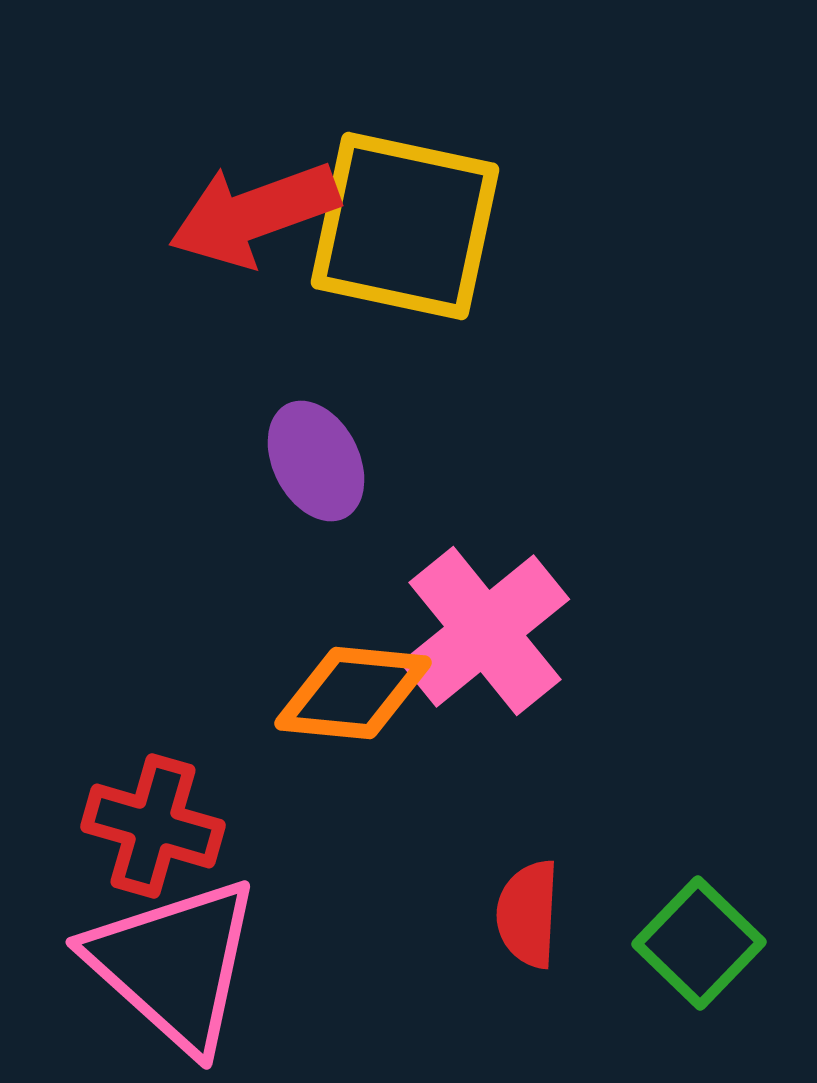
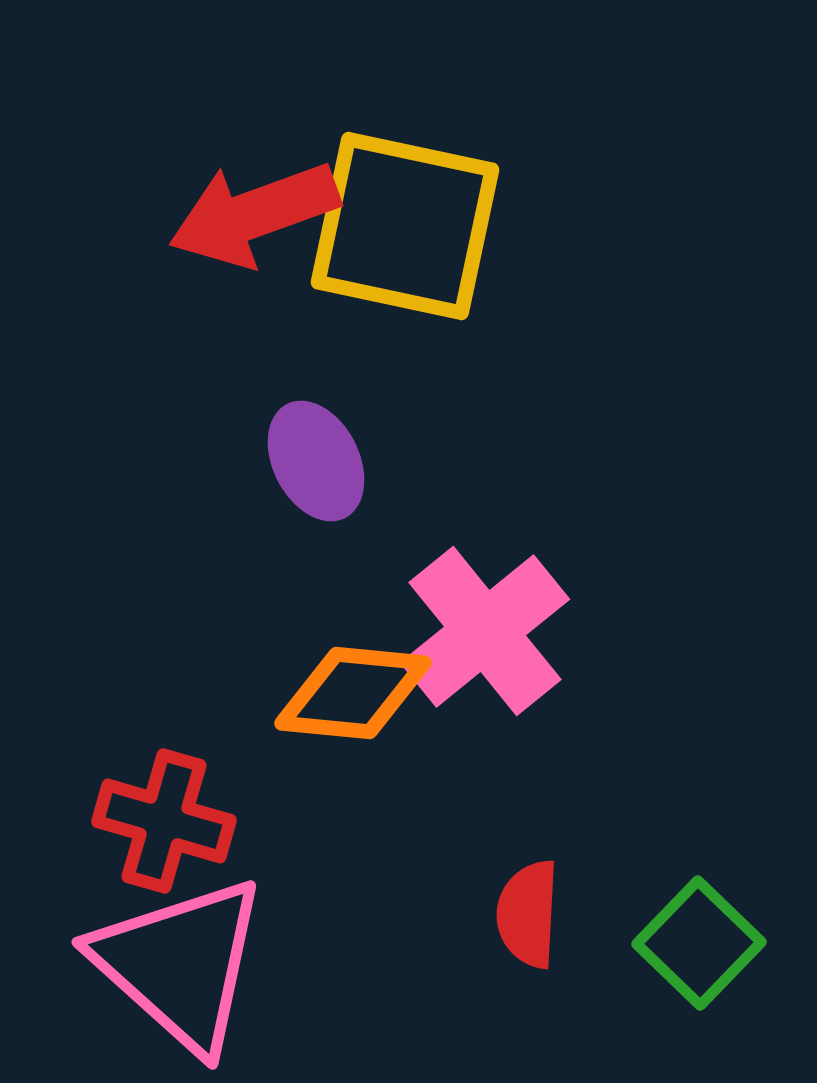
red cross: moved 11 px right, 5 px up
pink triangle: moved 6 px right
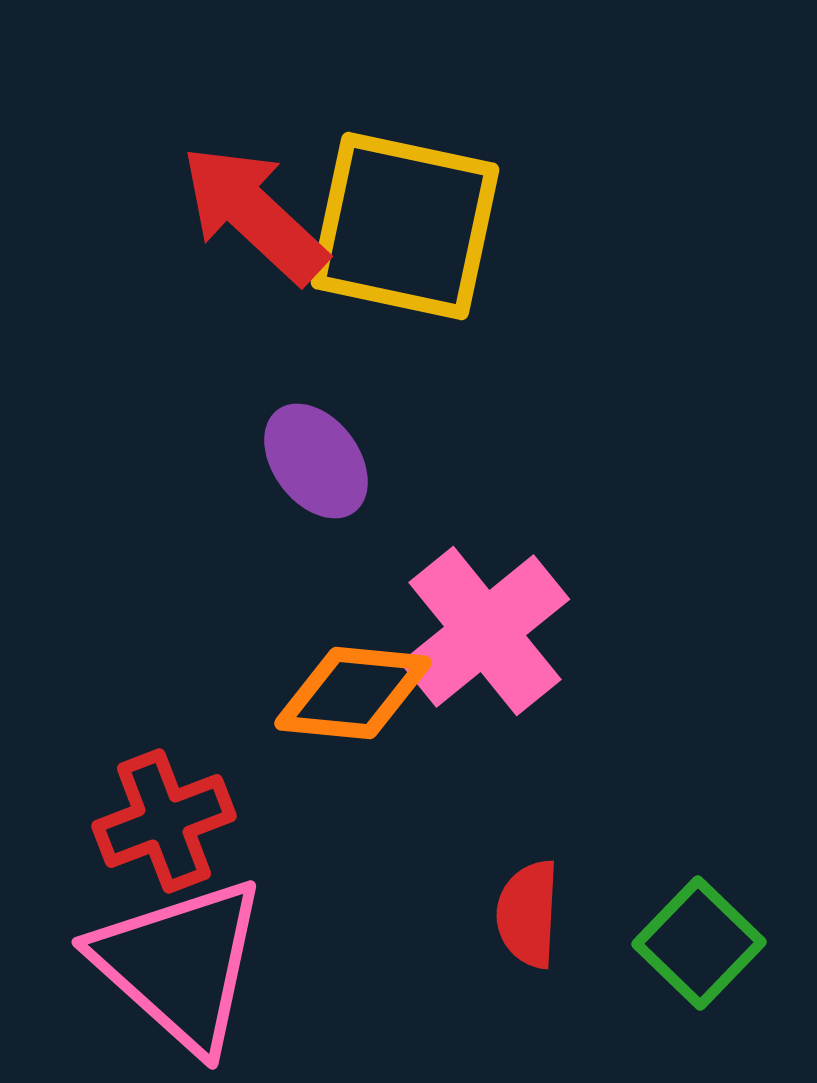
red arrow: rotated 63 degrees clockwise
purple ellipse: rotated 10 degrees counterclockwise
red cross: rotated 37 degrees counterclockwise
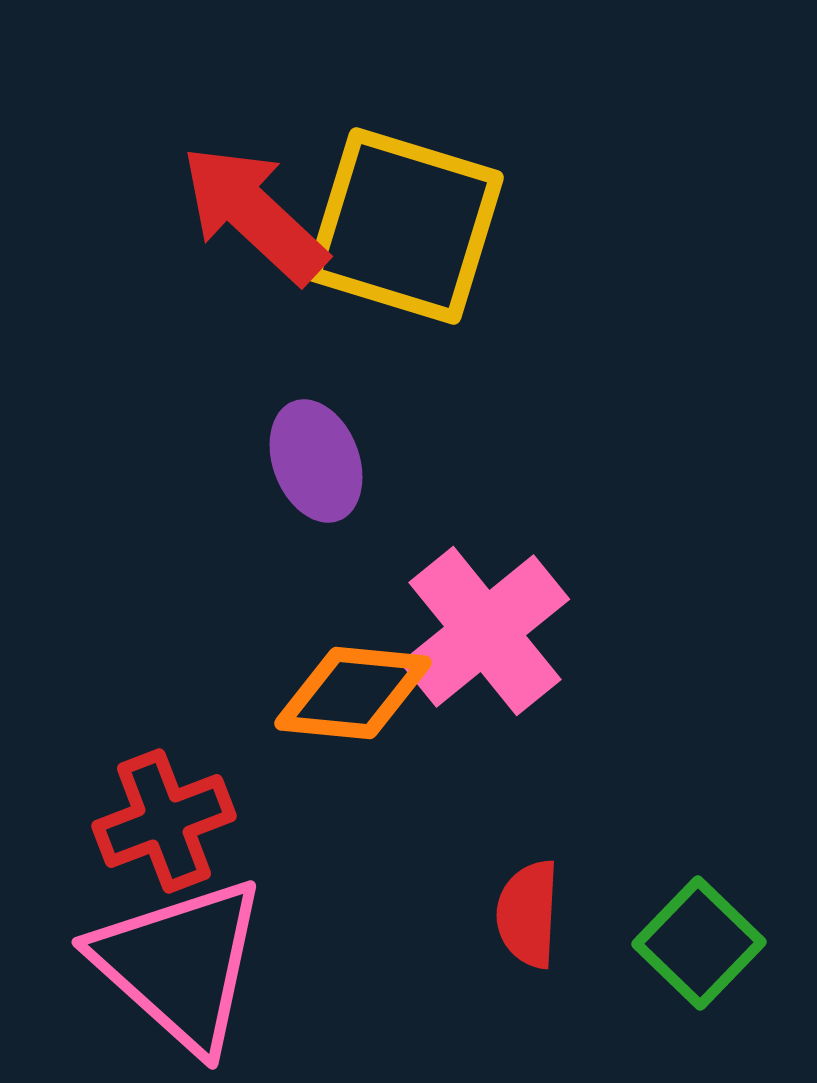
yellow square: rotated 5 degrees clockwise
purple ellipse: rotated 16 degrees clockwise
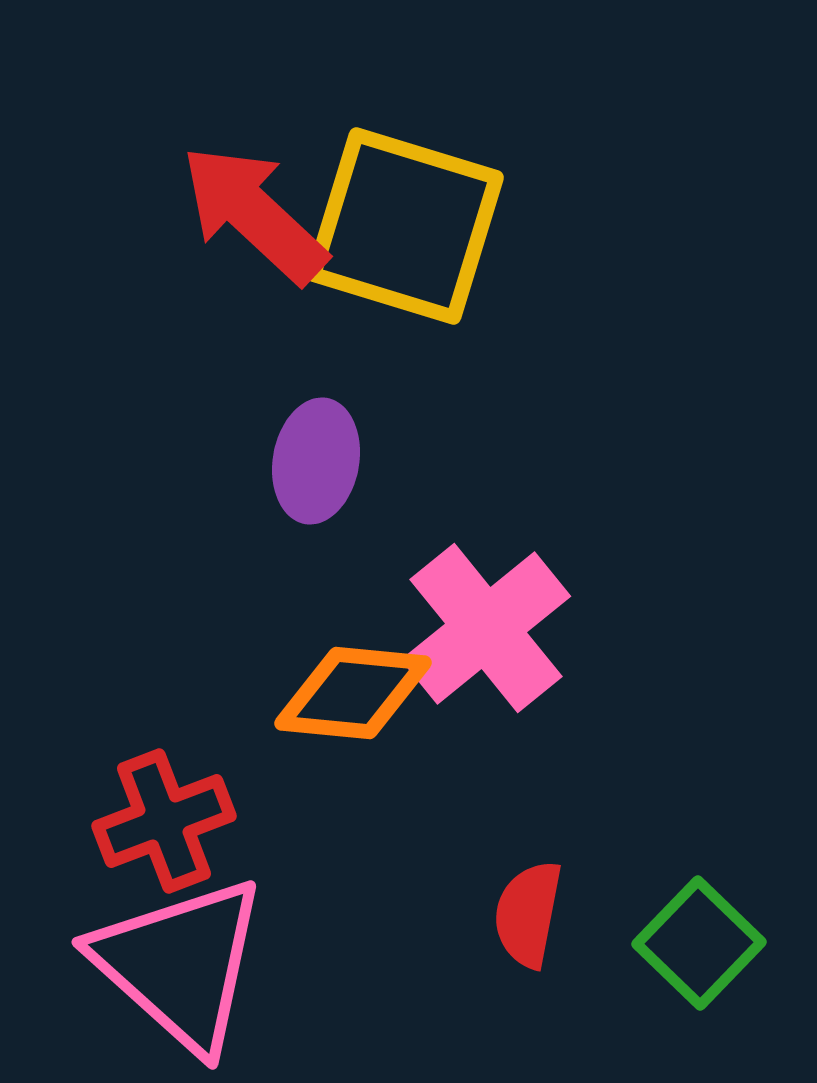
purple ellipse: rotated 31 degrees clockwise
pink cross: moved 1 px right, 3 px up
red semicircle: rotated 8 degrees clockwise
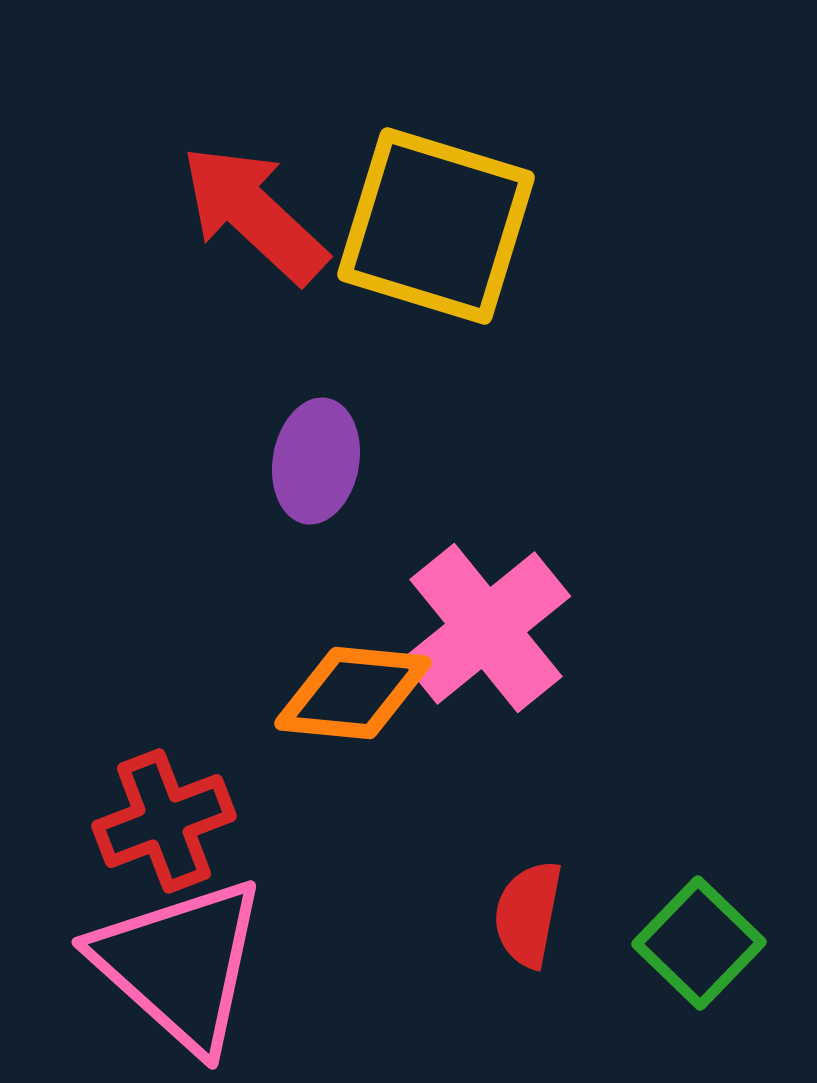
yellow square: moved 31 px right
